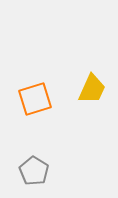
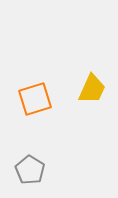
gray pentagon: moved 4 px left, 1 px up
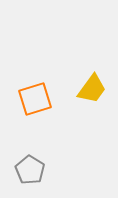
yellow trapezoid: rotated 12 degrees clockwise
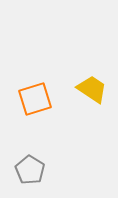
yellow trapezoid: rotated 92 degrees counterclockwise
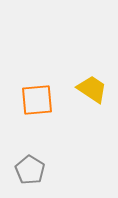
orange square: moved 2 px right, 1 px down; rotated 12 degrees clockwise
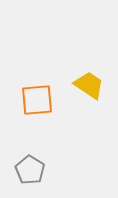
yellow trapezoid: moved 3 px left, 4 px up
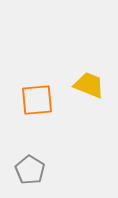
yellow trapezoid: rotated 12 degrees counterclockwise
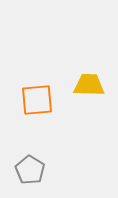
yellow trapezoid: rotated 20 degrees counterclockwise
